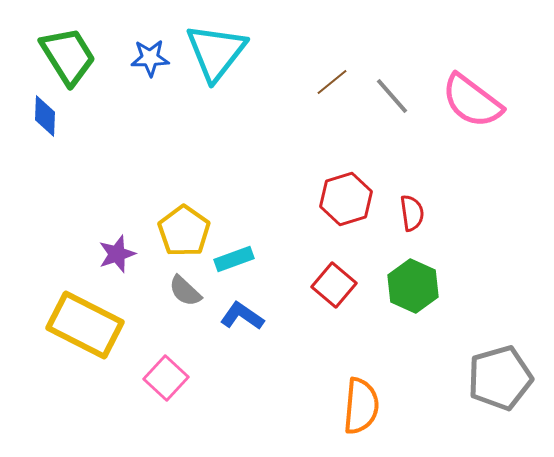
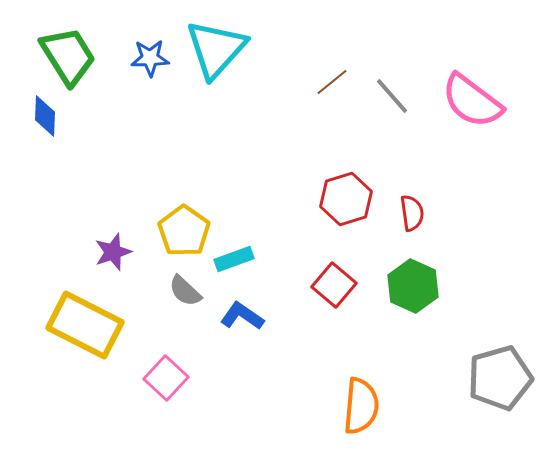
cyan triangle: moved 3 px up; rotated 4 degrees clockwise
purple star: moved 4 px left, 2 px up
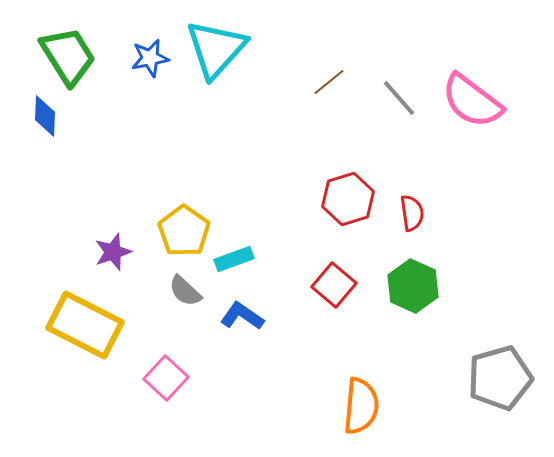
blue star: rotated 9 degrees counterclockwise
brown line: moved 3 px left
gray line: moved 7 px right, 2 px down
red hexagon: moved 2 px right
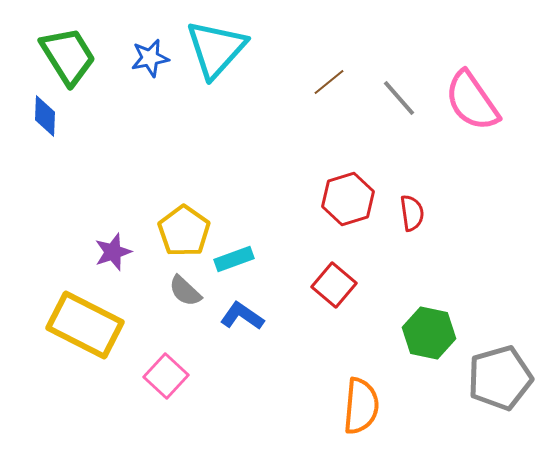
pink semicircle: rotated 18 degrees clockwise
green hexagon: moved 16 px right, 47 px down; rotated 12 degrees counterclockwise
pink square: moved 2 px up
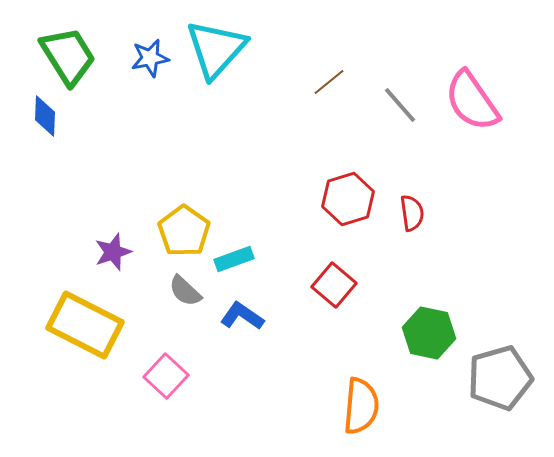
gray line: moved 1 px right, 7 px down
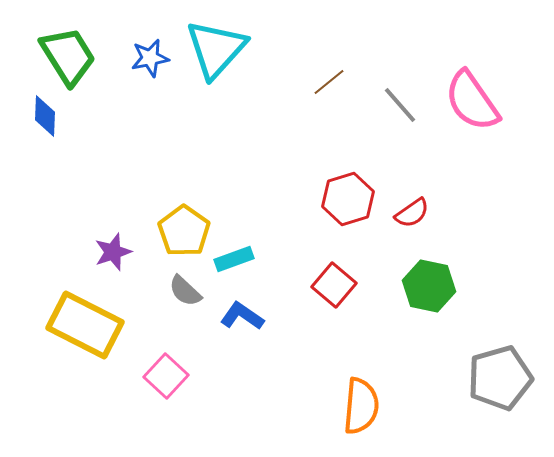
red semicircle: rotated 63 degrees clockwise
green hexagon: moved 47 px up
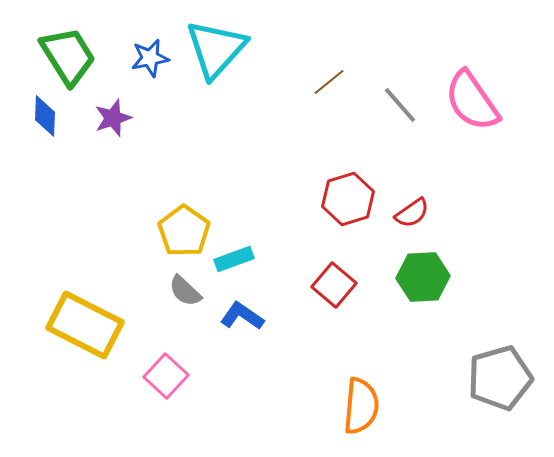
purple star: moved 134 px up
green hexagon: moved 6 px left, 9 px up; rotated 15 degrees counterclockwise
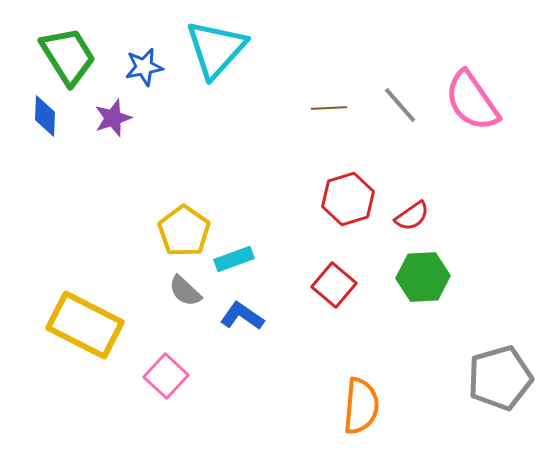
blue star: moved 6 px left, 9 px down
brown line: moved 26 px down; rotated 36 degrees clockwise
red semicircle: moved 3 px down
